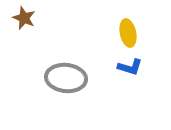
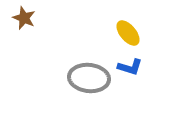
yellow ellipse: rotated 28 degrees counterclockwise
gray ellipse: moved 23 px right
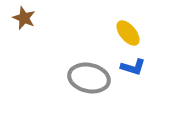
blue L-shape: moved 3 px right
gray ellipse: rotated 6 degrees clockwise
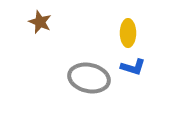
brown star: moved 16 px right, 4 px down
yellow ellipse: rotated 40 degrees clockwise
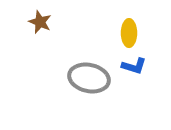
yellow ellipse: moved 1 px right
blue L-shape: moved 1 px right, 1 px up
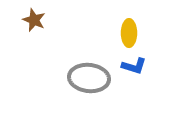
brown star: moved 6 px left, 2 px up
gray ellipse: rotated 6 degrees counterclockwise
